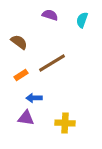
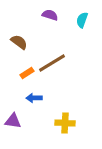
orange rectangle: moved 6 px right, 2 px up
purple triangle: moved 13 px left, 3 px down
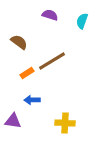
cyan semicircle: moved 1 px down
brown line: moved 2 px up
blue arrow: moved 2 px left, 2 px down
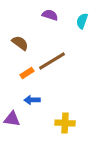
brown semicircle: moved 1 px right, 1 px down
purple triangle: moved 1 px left, 2 px up
